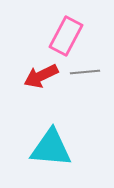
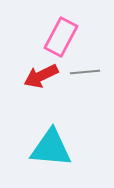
pink rectangle: moved 5 px left, 1 px down
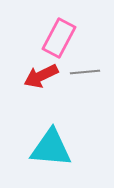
pink rectangle: moved 2 px left, 1 px down
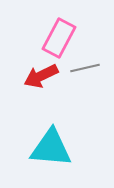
gray line: moved 4 px up; rotated 8 degrees counterclockwise
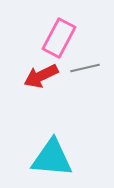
cyan triangle: moved 1 px right, 10 px down
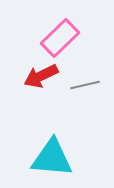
pink rectangle: moved 1 px right; rotated 18 degrees clockwise
gray line: moved 17 px down
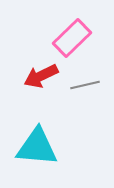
pink rectangle: moved 12 px right
cyan triangle: moved 15 px left, 11 px up
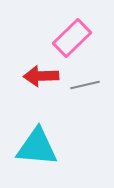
red arrow: rotated 24 degrees clockwise
